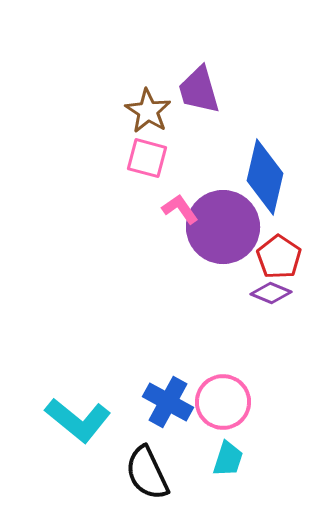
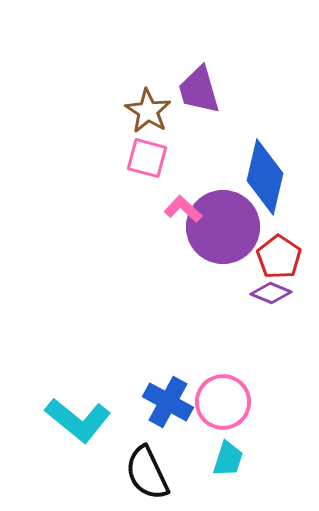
pink L-shape: moved 3 px right; rotated 12 degrees counterclockwise
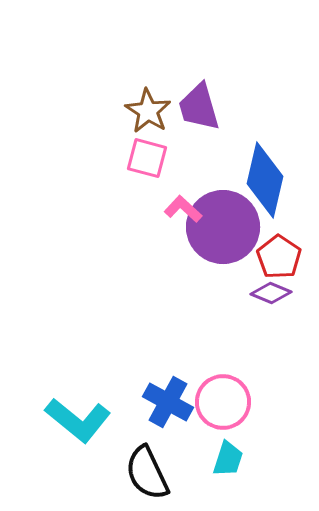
purple trapezoid: moved 17 px down
blue diamond: moved 3 px down
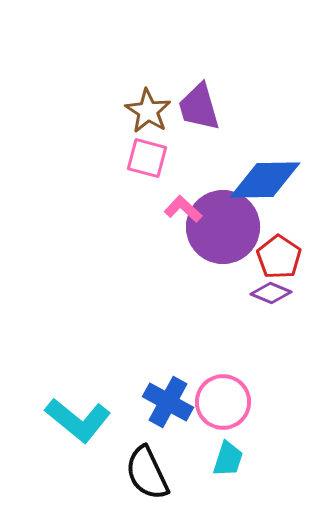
blue diamond: rotated 76 degrees clockwise
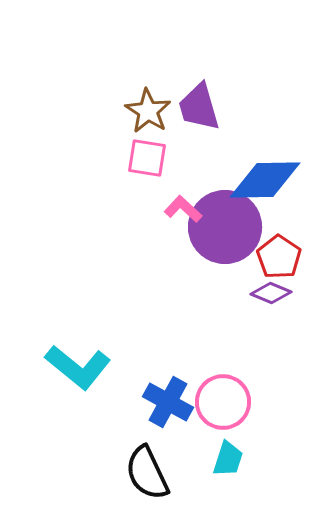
pink square: rotated 6 degrees counterclockwise
purple circle: moved 2 px right
cyan L-shape: moved 53 px up
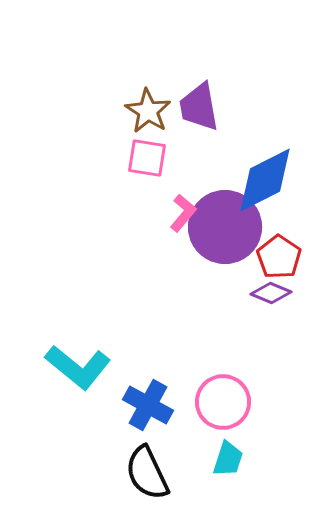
purple trapezoid: rotated 6 degrees clockwise
blue diamond: rotated 26 degrees counterclockwise
pink L-shape: moved 4 px down; rotated 87 degrees clockwise
blue cross: moved 20 px left, 3 px down
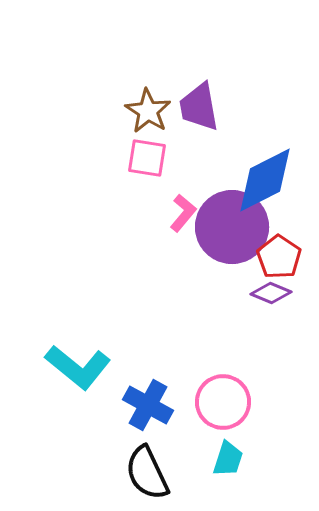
purple circle: moved 7 px right
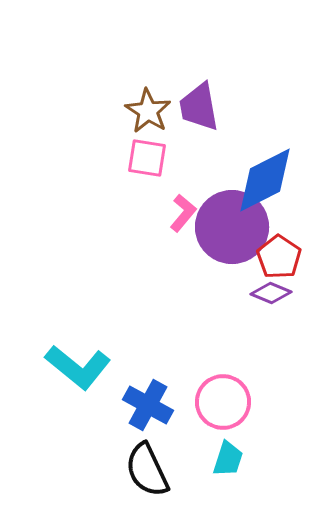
black semicircle: moved 3 px up
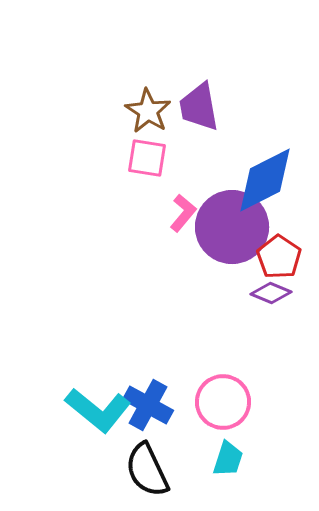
cyan L-shape: moved 20 px right, 43 px down
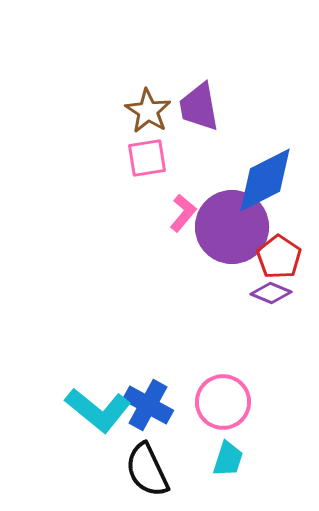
pink square: rotated 18 degrees counterclockwise
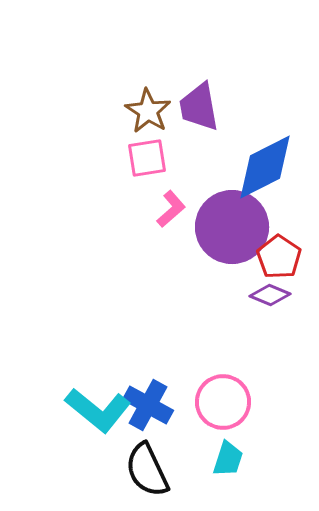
blue diamond: moved 13 px up
pink L-shape: moved 12 px left, 4 px up; rotated 9 degrees clockwise
purple diamond: moved 1 px left, 2 px down
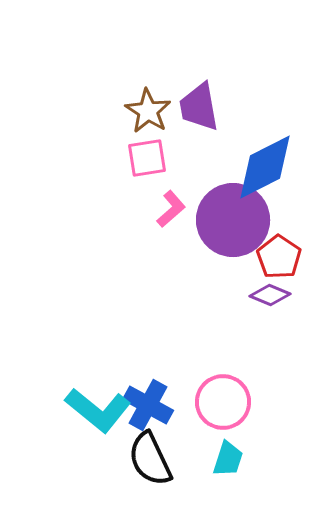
purple circle: moved 1 px right, 7 px up
black semicircle: moved 3 px right, 11 px up
